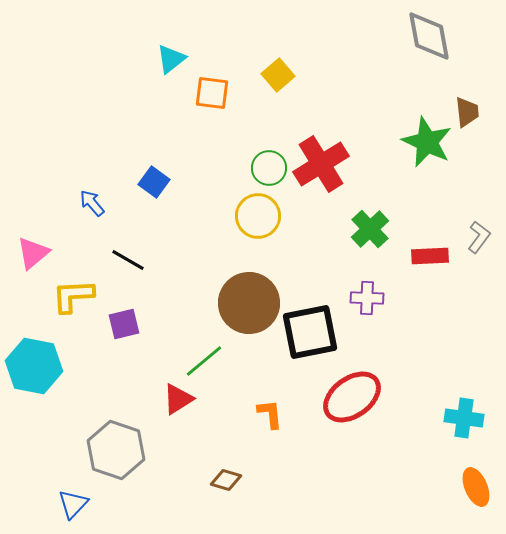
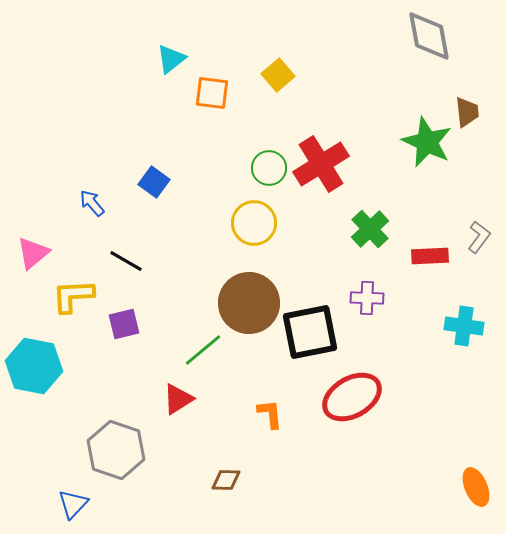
yellow circle: moved 4 px left, 7 px down
black line: moved 2 px left, 1 px down
green line: moved 1 px left, 11 px up
red ellipse: rotated 6 degrees clockwise
cyan cross: moved 92 px up
brown diamond: rotated 16 degrees counterclockwise
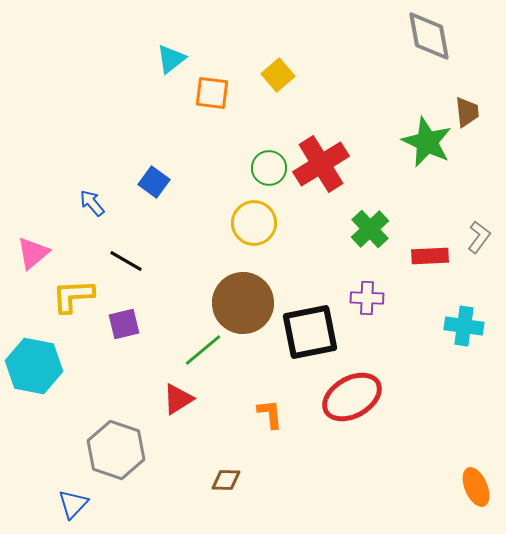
brown circle: moved 6 px left
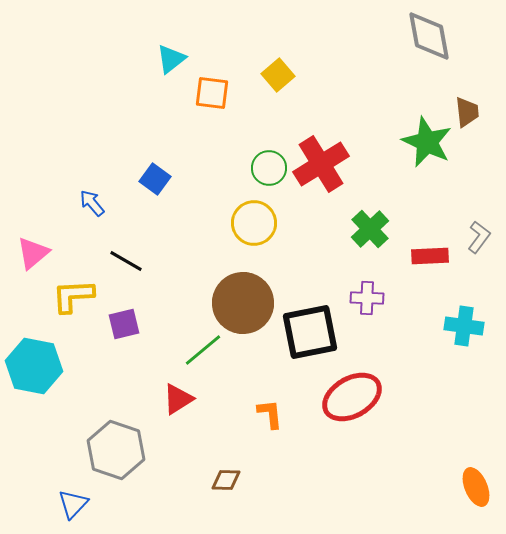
blue square: moved 1 px right, 3 px up
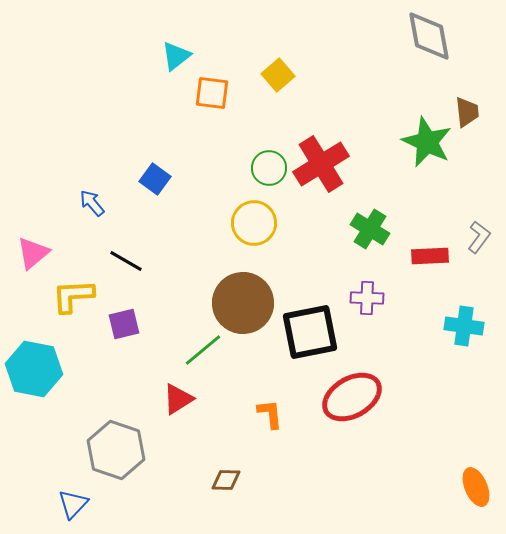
cyan triangle: moved 5 px right, 3 px up
green cross: rotated 15 degrees counterclockwise
cyan hexagon: moved 3 px down
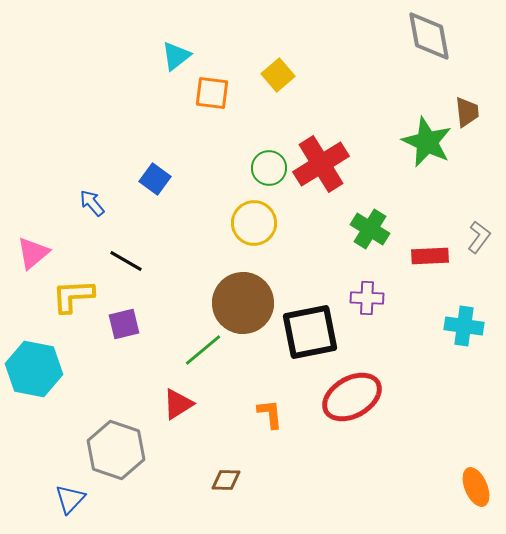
red triangle: moved 5 px down
blue triangle: moved 3 px left, 5 px up
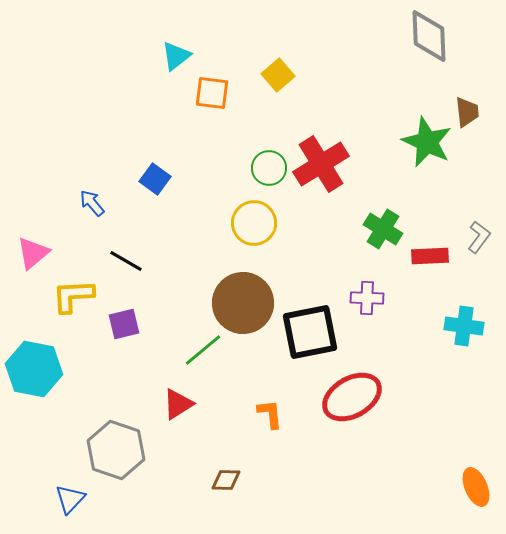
gray diamond: rotated 8 degrees clockwise
green cross: moved 13 px right
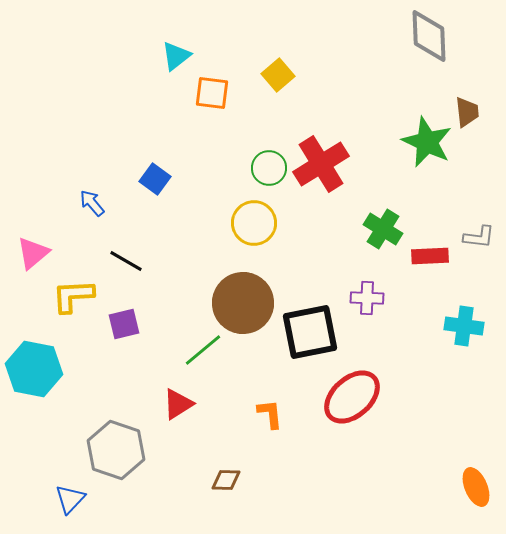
gray L-shape: rotated 60 degrees clockwise
red ellipse: rotated 12 degrees counterclockwise
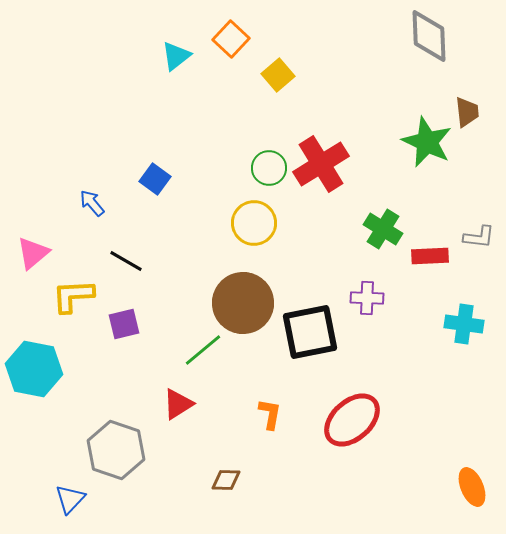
orange square: moved 19 px right, 54 px up; rotated 36 degrees clockwise
cyan cross: moved 2 px up
red ellipse: moved 23 px down
orange L-shape: rotated 16 degrees clockwise
orange ellipse: moved 4 px left
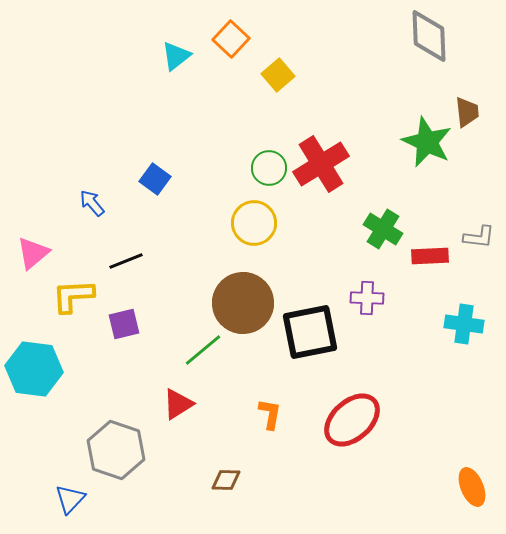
black line: rotated 52 degrees counterclockwise
cyan hexagon: rotated 4 degrees counterclockwise
